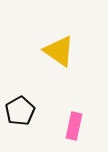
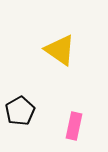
yellow triangle: moved 1 px right, 1 px up
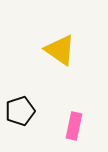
black pentagon: rotated 12 degrees clockwise
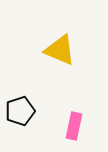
yellow triangle: rotated 12 degrees counterclockwise
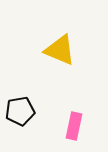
black pentagon: rotated 8 degrees clockwise
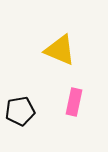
pink rectangle: moved 24 px up
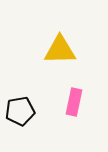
yellow triangle: rotated 24 degrees counterclockwise
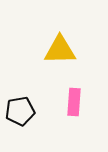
pink rectangle: rotated 8 degrees counterclockwise
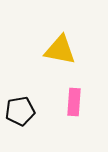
yellow triangle: rotated 12 degrees clockwise
